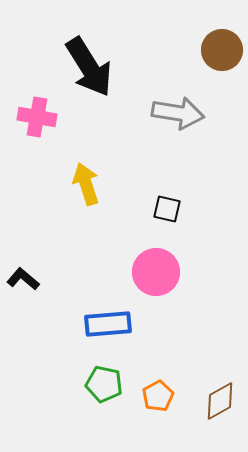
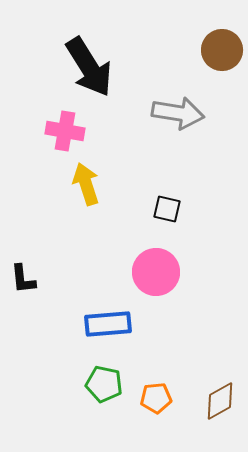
pink cross: moved 28 px right, 14 px down
black L-shape: rotated 136 degrees counterclockwise
orange pentagon: moved 2 px left, 2 px down; rotated 24 degrees clockwise
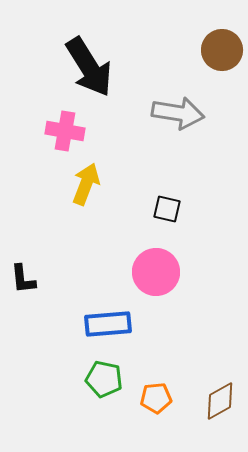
yellow arrow: rotated 39 degrees clockwise
green pentagon: moved 5 px up
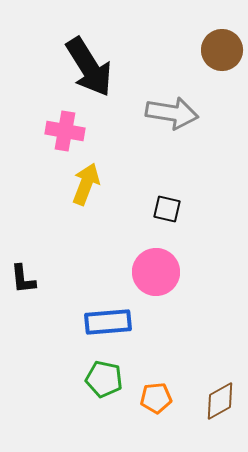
gray arrow: moved 6 px left
blue rectangle: moved 2 px up
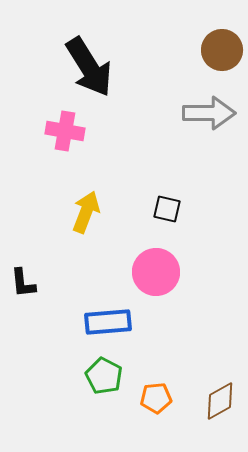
gray arrow: moved 37 px right; rotated 9 degrees counterclockwise
yellow arrow: moved 28 px down
black L-shape: moved 4 px down
green pentagon: moved 3 px up; rotated 15 degrees clockwise
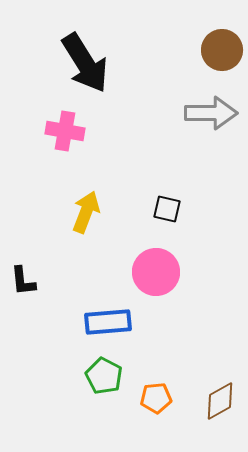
black arrow: moved 4 px left, 4 px up
gray arrow: moved 2 px right
black L-shape: moved 2 px up
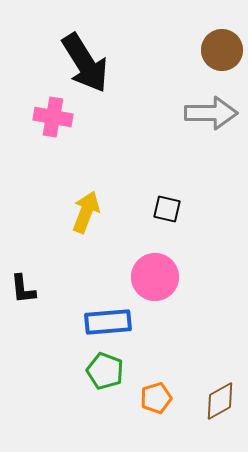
pink cross: moved 12 px left, 14 px up
pink circle: moved 1 px left, 5 px down
black L-shape: moved 8 px down
green pentagon: moved 1 px right, 5 px up; rotated 6 degrees counterclockwise
orange pentagon: rotated 12 degrees counterclockwise
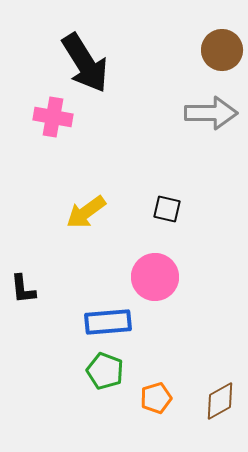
yellow arrow: rotated 147 degrees counterclockwise
